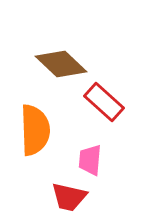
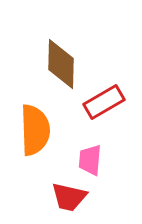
brown diamond: rotated 48 degrees clockwise
red rectangle: rotated 72 degrees counterclockwise
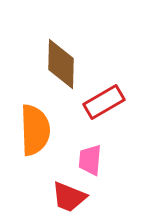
red trapezoid: rotated 9 degrees clockwise
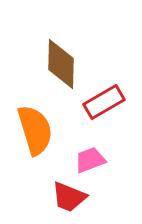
orange semicircle: rotated 15 degrees counterclockwise
pink trapezoid: rotated 64 degrees clockwise
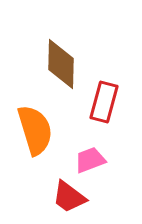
red rectangle: rotated 45 degrees counterclockwise
red trapezoid: rotated 15 degrees clockwise
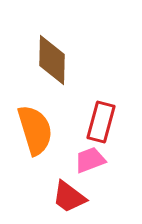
brown diamond: moved 9 px left, 4 px up
red rectangle: moved 3 px left, 20 px down
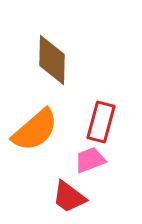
orange semicircle: rotated 66 degrees clockwise
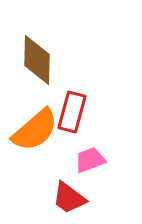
brown diamond: moved 15 px left
red rectangle: moved 29 px left, 10 px up
red trapezoid: moved 1 px down
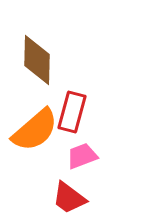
pink trapezoid: moved 8 px left, 4 px up
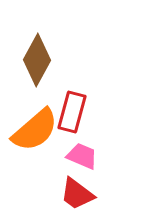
brown diamond: rotated 27 degrees clockwise
pink trapezoid: rotated 44 degrees clockwise
red trapezoid: moved 8 px right, 4 px up
